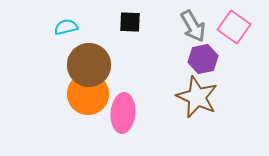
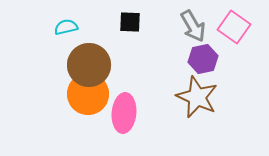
pink ellipse: moved 1 px right
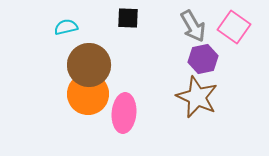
black square: moved 2 px left, 4 px up
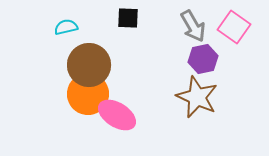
pink ellipse: moved 7 px left, 2 px down; rotated 63 degrees counterclockwise
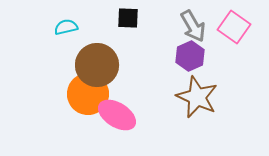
purple hexagon: moved 13 px left, 3 px up; rotated 12 degrees counterclockwise
brown circle: moved 8 px right
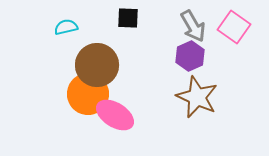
pink ellipse: moved 2 px left
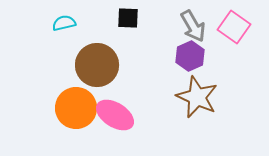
cyan semicircle: moved 2 px left, 4 px up
orange circle: moved 12 px left, 14 px down
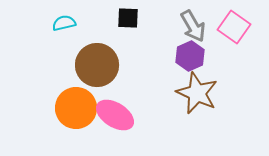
brown star: moved 4 px up
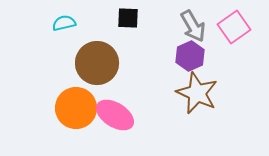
pink square: rotated 20 degrees clockwise
brown circle: moved 2 px up
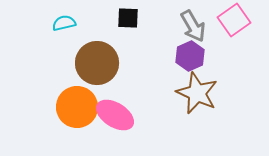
pink square: moved 7 px up
orange circle: moved 1 px right, 1 px up
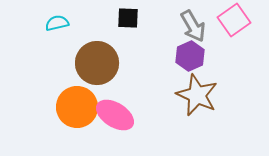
cyan semicircle: moved 7 px left
brown star: moved 2 px down
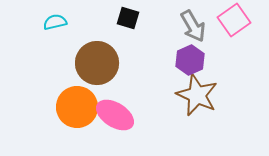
black square: rotated 15 degrees clockwise
cyan semicircle: moved 2 px left, 1 px up
purple hexagon: moved 4 px down
